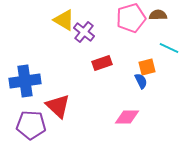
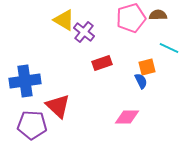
purple pentagon: moved 1 px right
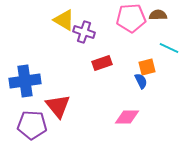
pink pentagon: rotated 12 degrees clockwise
purple cross: rotated 20 degrees counterclockwise
red triangle: rotated 8 degrees clockwise
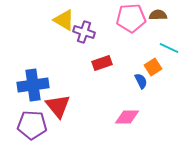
orange square: moved 6 px right; rotated 18 degrees counterclockwise
blue cross: moved 8 px right, 4 px down
